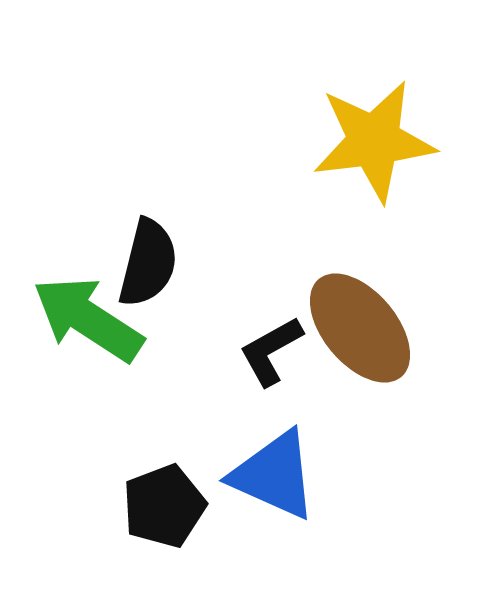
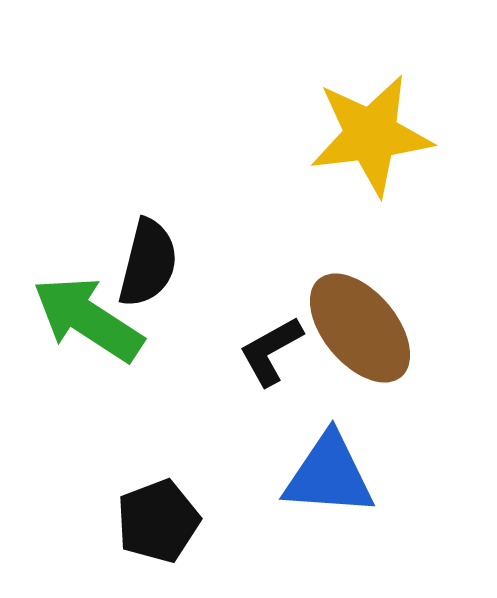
yellow star: moved 3 px left, 6 px up
blue triangle: moved 55 px right; rotated 20 degrees counterclockwise
black pentagon: moved 6 px left, 15 px down
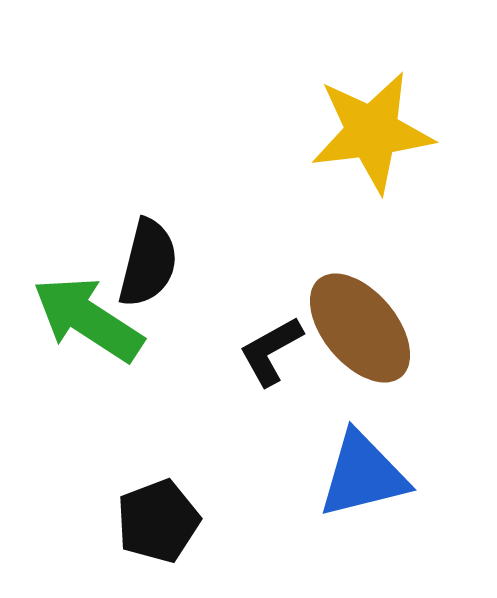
yellow star: moved 1 px right, 3 px up
blue triangle: moved 34 px right; rotated 18 degrees counterclockwise
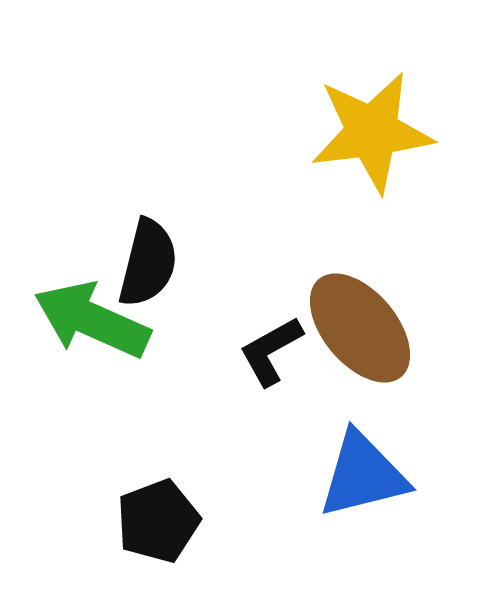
green arrow: moved 4 px right, 1 px down; rotated 9 degrees counterclockwise
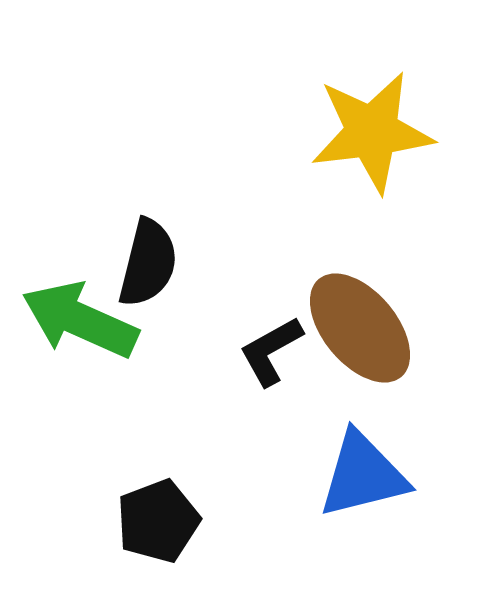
green arrow: moved 12 px left
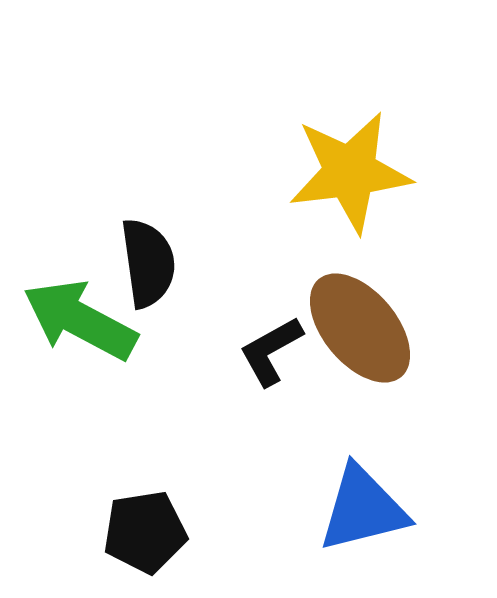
yellow star: moved 22 px left, 40 px down
black semicircle: rotated 22 degrees counterclockwise
green arrow: rotated 4 degrees clockwise
blue triangle: moved 34 px down
black pentagon: moved 13 px left, 11 px down; rotated 12 degrees clockwise
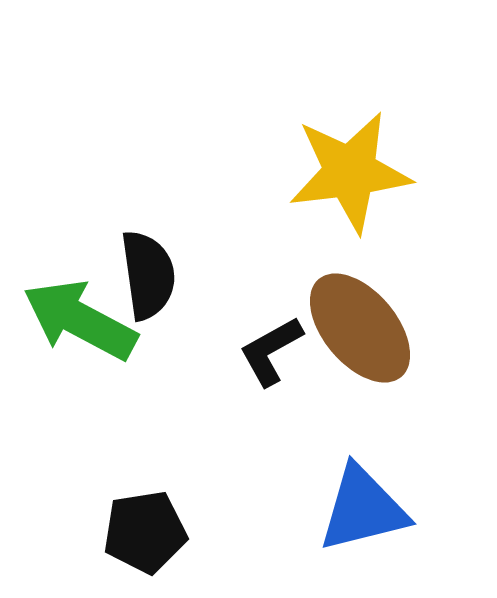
black semicircle: moved 12 px down
